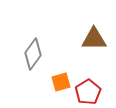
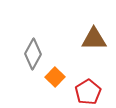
gray diamond: rotated 8 degrees counterclockwise
orange square: moved 6 px left, 5 px up; rotated 30 degrees counterclockwise
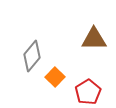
gray diamond: moved 1 px left, 2 px down; rotated 12 degrees clockwise
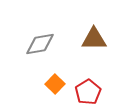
gray diamond: moved 8 px right, 12 px up; rotated 40 degrees clockwise
orange square: moved 7 px down
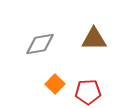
red pentagon: rotated 30 degrees clockwise
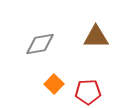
brown triangle: moved 2 px right, 2 px up
orange square: moved 1 px left
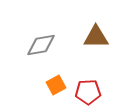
gray diamond: moved 1 px right, 1 px down
orange square: moved 2 px right, 1 px down; rotated 18 degrees clockwise
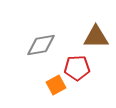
red pentagon: moved 11 px left, 24 px up
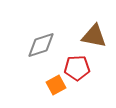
brown triangle: moved 2 px left, 1 px up; rotated 12 degrees clockwise
gray diamond: rotated 8 degrees counterclockwise
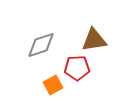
brown triangle: moved 4 px down; rotated 20 degrees counterclockwise
orange square: moved 3 px left
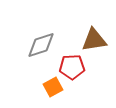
red pentagon: moved 5 px left, 1 px up
orange square: moved 2 px down
